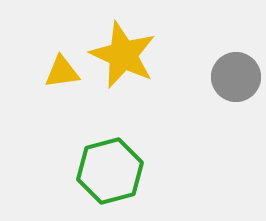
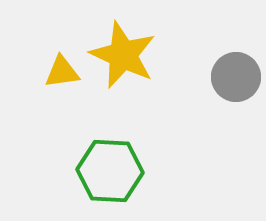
green hexagon: rotated 18 degrees clockwise
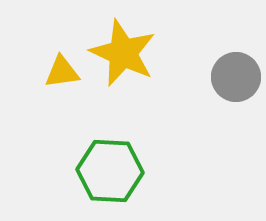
yellow star: moved 2 px up
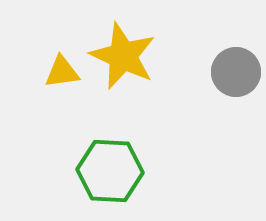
yellow star: moved 3 px down
gray circle: moved 5 px up
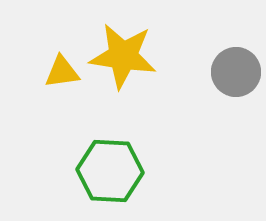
yellow star: rotated 16 degrees counterclockwise
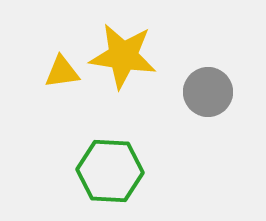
gray circle: moved 28 px left, 20 px down
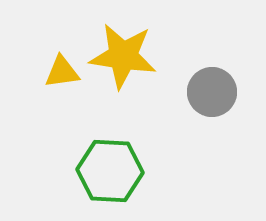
gray circle: moved 4 px right
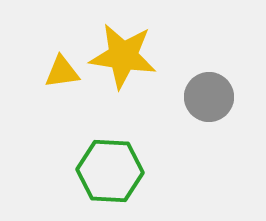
gray circle: moved 3 px left, 5 px down
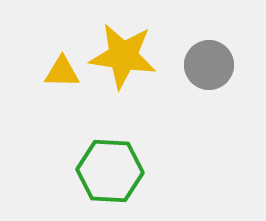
yellow triangle: rotated 9 degrees clockwise
gray circle: moved 32 px up
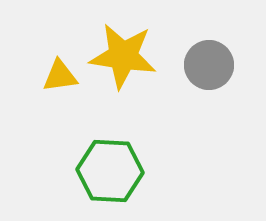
yellow triangle: moved 2 px left, 4 px down; rotated 9 degrees counterclockwise
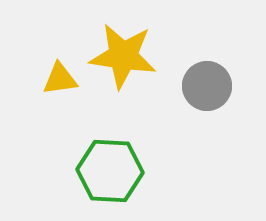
gray circle: moved 2 px left, 21 px down
yellow triangle: moved 3 px down
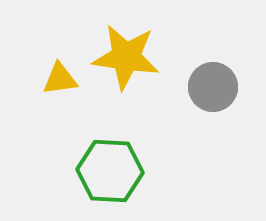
yellow star: moved 3 px right, 1 px down
gray circle: moved 6 px right, 1 px down
